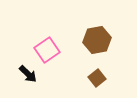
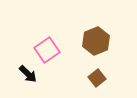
brown hexagon: moved 1 px left, 1 px down; rotated 12 degrees counterclockwise
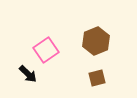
pink square: moved 1 px left
brown square: rotated 24 degrees clockwise
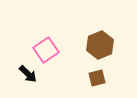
brown hexagon: moved 4 px right, 4 px down
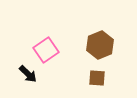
brown square: rotated 18 degrees clockwise
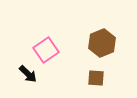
brown hexagon: moved 2 px right, 2 px up
brown square: moved 1 px left
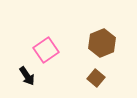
black arrow: moved 1 px left, 2 px down; rotated 12 degrees clockwise
brown square: rotated 36 degrees clockwise
